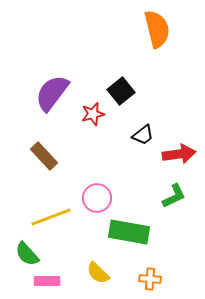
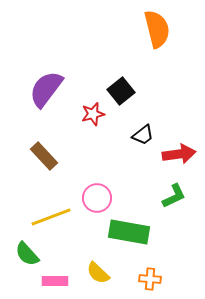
purple semicircle: moved 6 px left, 4 px up
pink rectangle: moved 8 px right
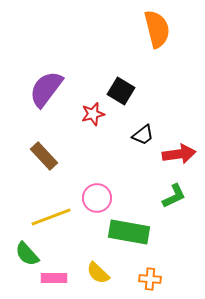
black square: rotated 20 degrees counterclockwise
pink rectangle: moved 1 px left, 3 px up
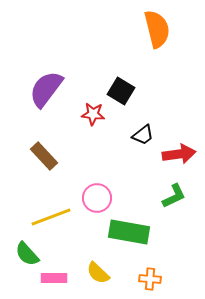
red star: rotated 20 degrees clockwise
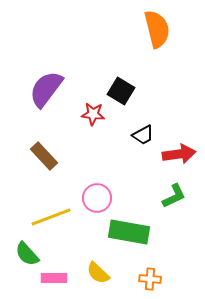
black trapezoid: rotated 10 degrees clockwise
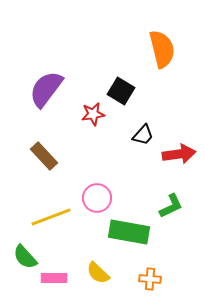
orange semicircle: moved 5 px right, 20 px down
red star: rotated 15 degrees counterclockwise
black trapezoid: rotated 20 degrees counterclockwise
green L-shape: moved 3 px left, 10 px down
green semicircle: moved 2 px left, 3 px down
